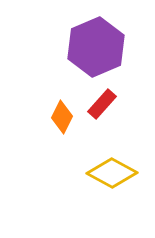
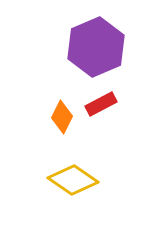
red rectangle: moved 1 px left; rotated 20 degrees clockwise
yellow diamond: moved 39 px left, 7 px down; rotated 6 degrees clockwise
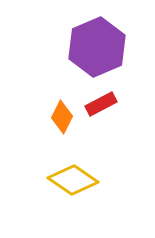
purple hexagon: moved 1 px right
